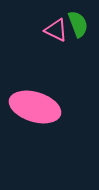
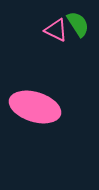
green semicircle: rotated 12 degrees counterclockwise
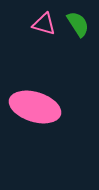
pink triangle: moved 12 px left, 6 px up; rotated 10 degrees counterclockwise
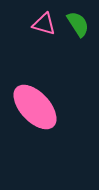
pink ellipse: rotated 30 degrees clockwise
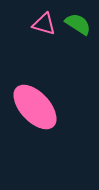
green semicircle: rotated 24 degrees counterclockwise
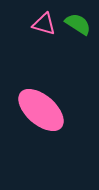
pink ellipse: moved 6 px right, 3 px down; rotated 6 degrees counterclockwise
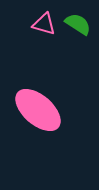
pink ellipse: moved 3 px left
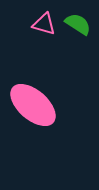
pink ellipse: moved 5 px left, 5 px up
